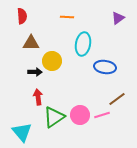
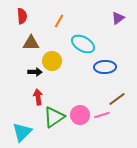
orange line: moved 8 px left, 4 px down; rotated 64 degrees counterclockwise
cyan ellipse: rotated 70 degrees counterclockwise
blue ellipse: rotated 10 degrees counterclockwise
cyan triangle: rotated 25 degrees clockwise
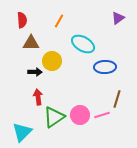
red semicircle: moved 4 px down
brown line: rotated 36 degrees counterclockwise
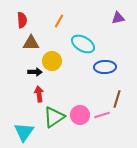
purple triangle: rotated 24 degrees clockwise
red arrow: moved 1 px right, 3 px up
cyan triangle: moved 2 px right; rotated 10 degrees counterclockwise
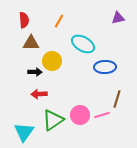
red semicircle: moved 2 px right
red arrow: rotated 84 degrees counterclockwise
green triangle: moved 1 px left, 3 px down
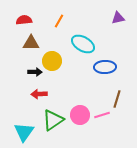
red semicircle: rotated 91 degrees counterclockwise
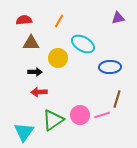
yellow circle: moved 6 px right, 3 px up
blue ellipse: moved 5 px right
red arrow: moved 2 px up
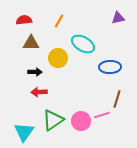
pink circle: moved 1 px right, 6 px down
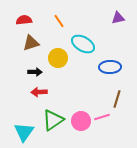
orange line: rotated 64 degrees counterclockwise
brown triangle: rotated 18 degrees counterclockwise
pink line: moved 2 px down
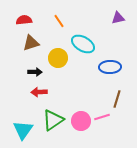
cyan triangle: moved 1 px left, 2 px up
